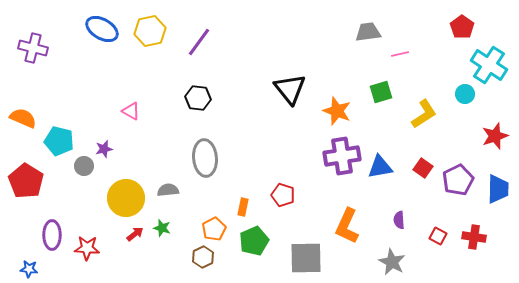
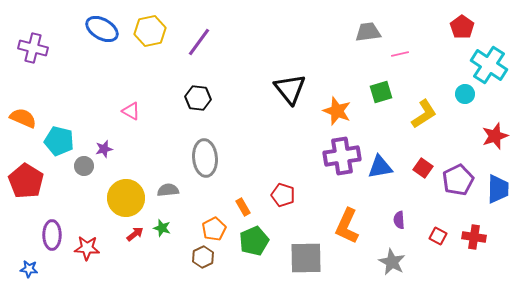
orange rectangle at (243, 207): rotated 42 degrees counterclockwise
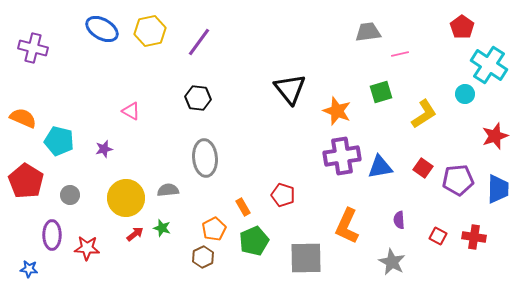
gray circle at (84, 166): moved 14 px left, 29 px down
purple pentagon at (458, 180): rotated 20 degrees clockwise
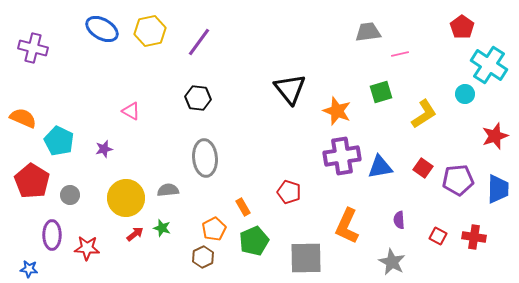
cyan pentagon at (59, 141): rotated 12 degrees clockwise
red pentagon at (26, 181): moved 6 px right
red pentagon at (283, 195): moved 6 px right, 3 px up
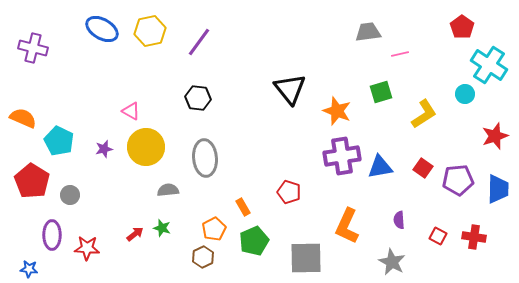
yellow circle at (126, 198): moved 20 px right, 51 px up
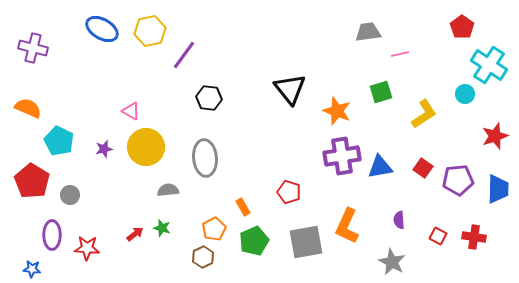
purple line at (199, 42): moved 15 px left, 13 px down
black hexagon at (198, 98): moved 11 px right
orange semicircle at (23, 118): moved 5 px right, 10 px up
gray square at (306, 258): moved 16 px up; rotated 9 degrees counterclockwise
blue star at (29, 269): moved 3 px right
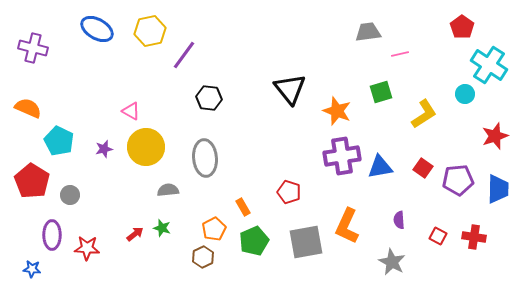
blue ellipse at (102, 29): moved 5 px left
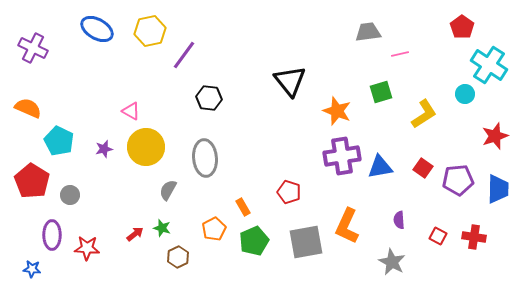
purple cross at (33, 48): rotated 12 degrees clockwise
black triangle at (290, 89): moved 8 px up
gray semicircle at (168, 190): rotated 55 degrees counterclockwise
brown hexagon at (203, 257): moved 25 px left
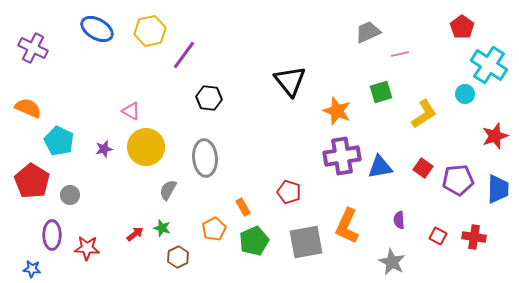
gray trapezoid at (368, 32): rotated 16 degrees counterclockwise
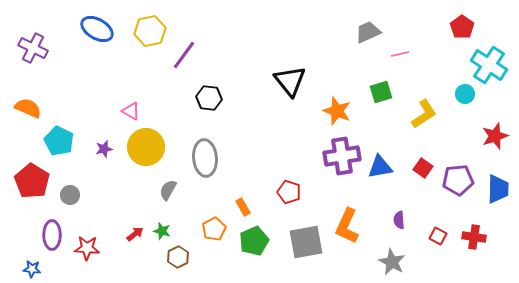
green star at (162, 228): moved 3 px down
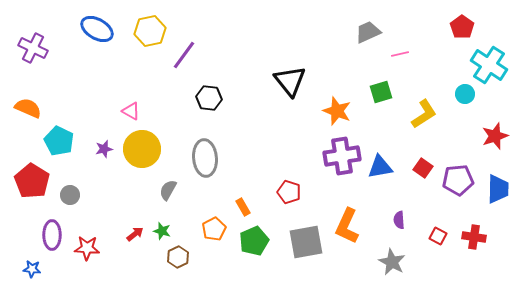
yellow circle at (146, 147): moved 4 px left, 2 px down
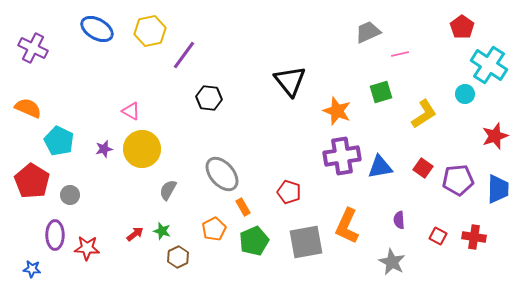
gray ellipse at (205, 158): moved 17 px right, 16 px down; rotated 36 degrees counterclockwise
purple ellipse at (52, 235): moved 3 px right
